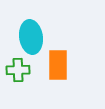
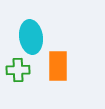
orange rectangle: moved 1 px down
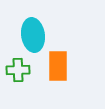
cyan ellipse: moved 2 px right, 2 px up
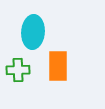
cyan ellipse: moved 3 px up; rotated 12 degrees clockwise
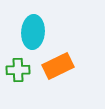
orange rectangle: rotated 64 degrees clockwise
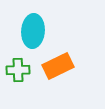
cyan ellipse: moved 1 px up
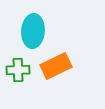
orange rectangle: moved 2 px left
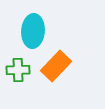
orange rectangle: rotated 20 degrees counterclockwise
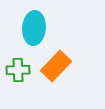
cyan ellipse: moved 1 px right, 3 px up
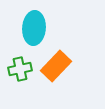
green cross: moved 2 px right, 1 px up; rotated 10 degrees counterclockwise
